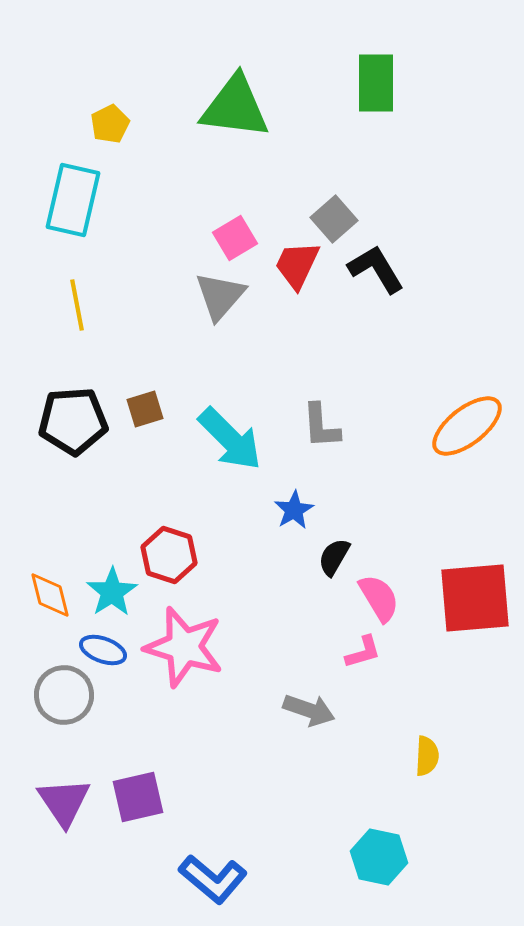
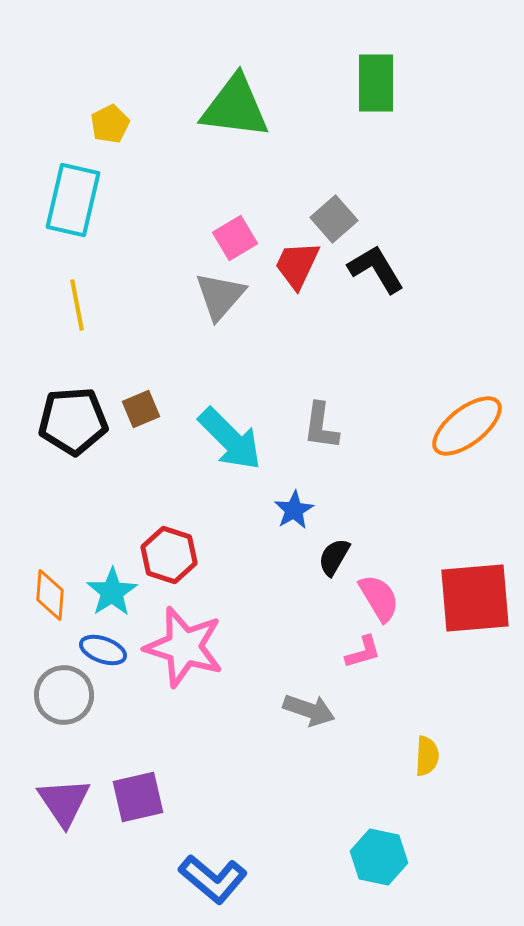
brown square: moved 4 px left; rotated 6 degrees counterclockwise
gray L-shape: rotated 12 degrees clockwise
orange diamond: rotated 18 degrees clockwise
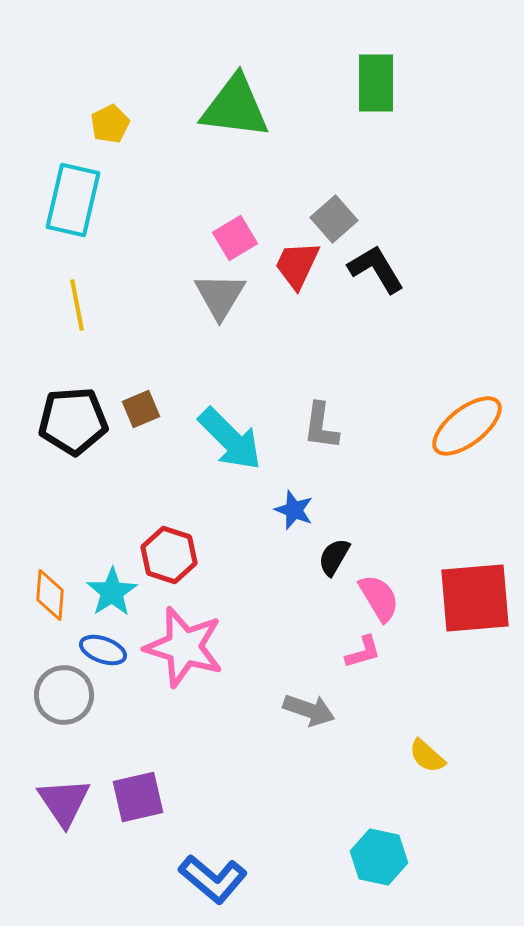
gray triangle: rotated 10 degrees counterclockwise
blue star: rotated 21 degrees counterclockwise
yellow semicircle: rotated 129 degrees clockwise
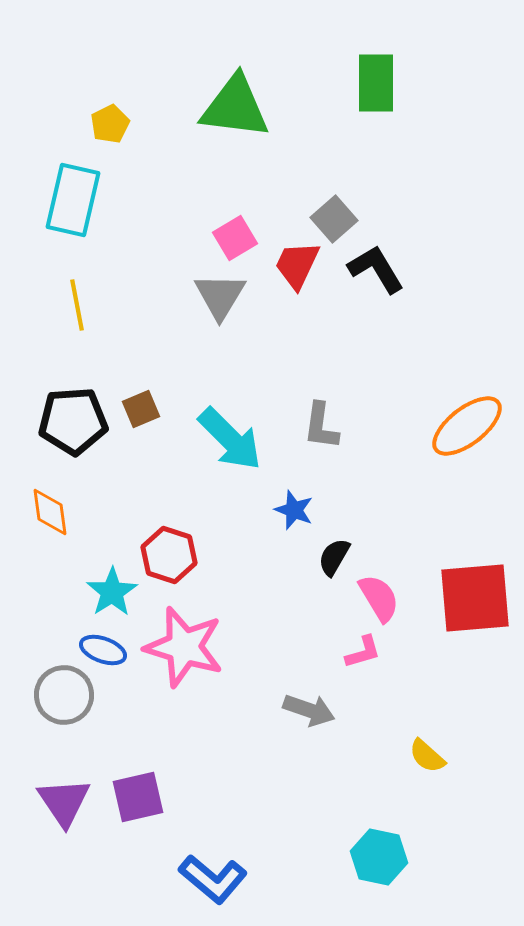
orange diamond: moved 83 px up; rotated 12 degrees counterclockwise
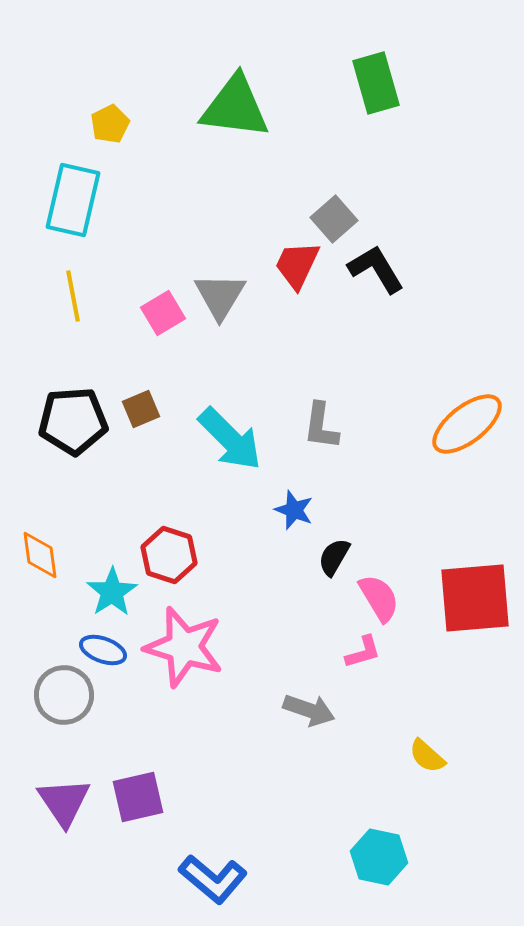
green rectangle: rotated 16 degrees counterclockwise
pink square: moved 72 px left, 75 px down
yellow line: moved 4 px left, 9 px up
orange ellipse: moved 2 px up
orange diamond: moved 10 px left, 43 px down
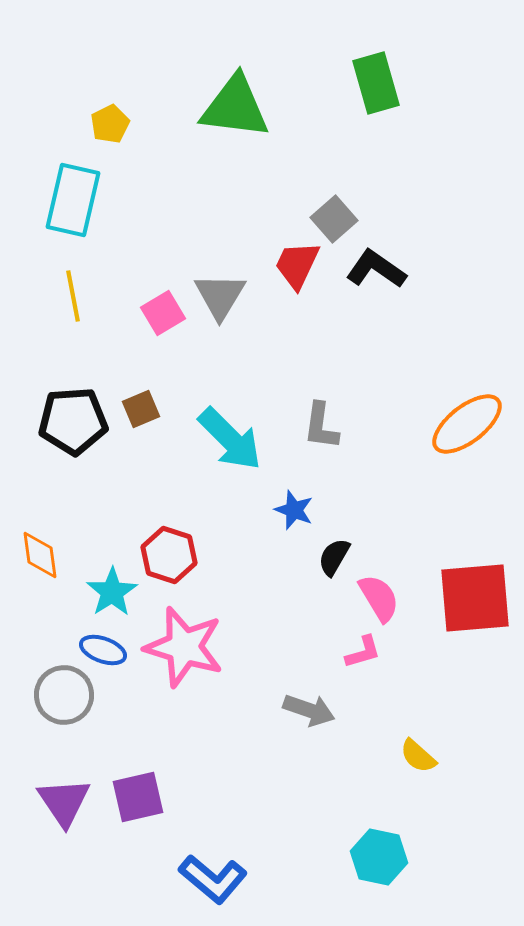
black L-shape: rotated 24 degrees counterclockwise
yellow semicircle: moved 9 px left
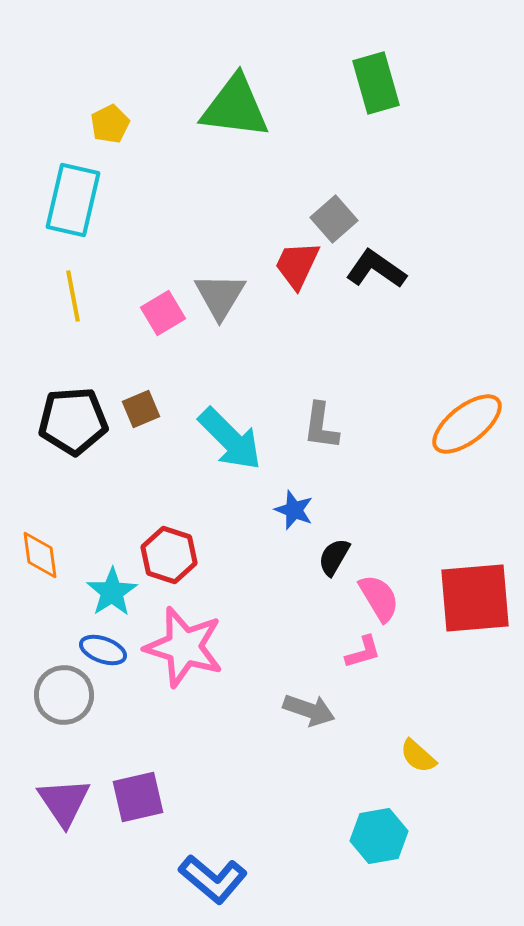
cyan hexagon: moved 21 px up; rotated 22 degrees counterclockwise
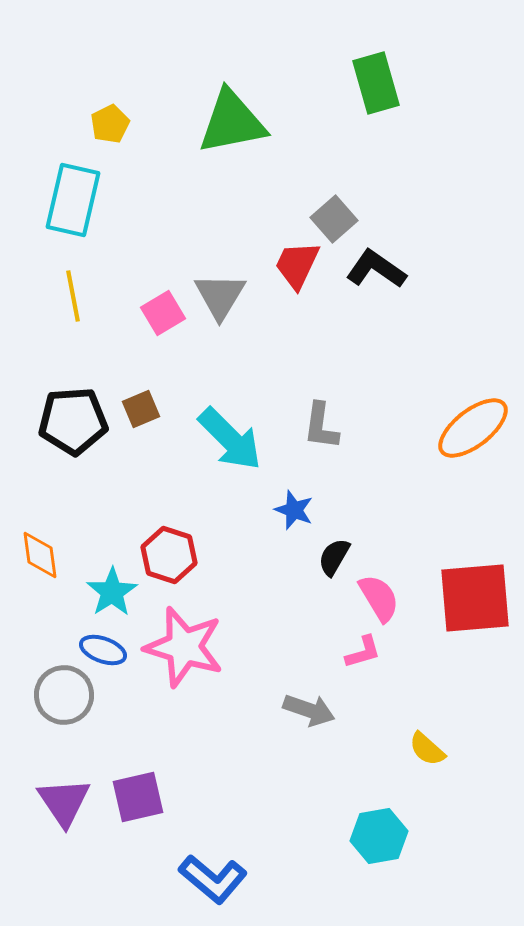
green triangle: moved 3 px left, 15 px down; rotated 18 degrees counterclockwise
orange ellipse: moved 6 px right, 4 px down
yellow semicircle: moved 9 px right, 7 px up
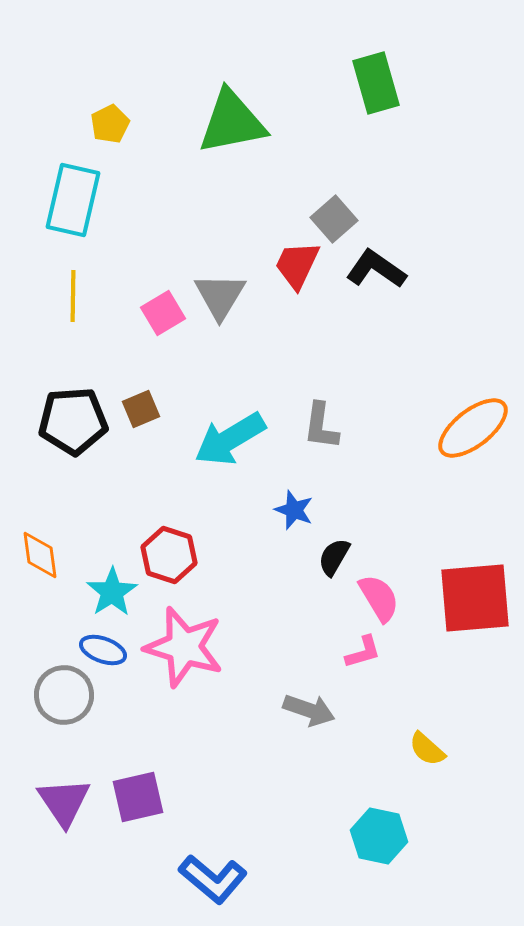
yellow line: rotated 12 degrees clockwise
cyan arrow: rotated 104 degrees clockwise
cyan hexagon: rotated 22 degrees clockwise
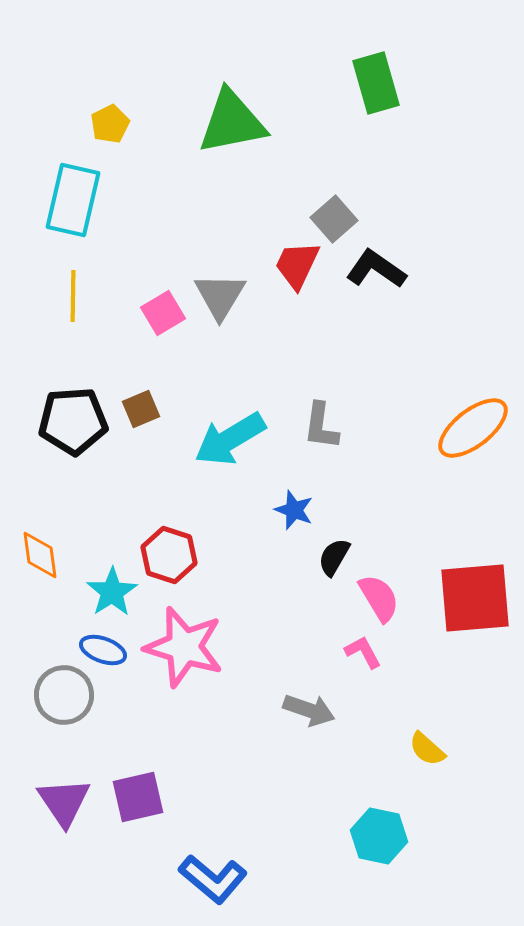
pink L-shape: rotated 102 degrees counterclockwise
